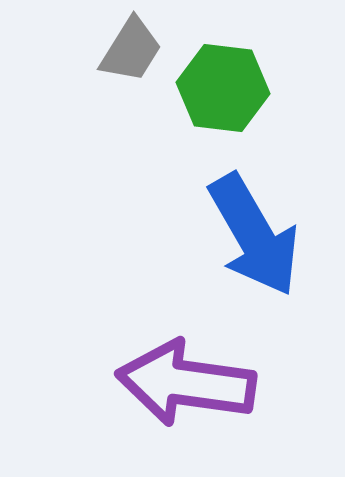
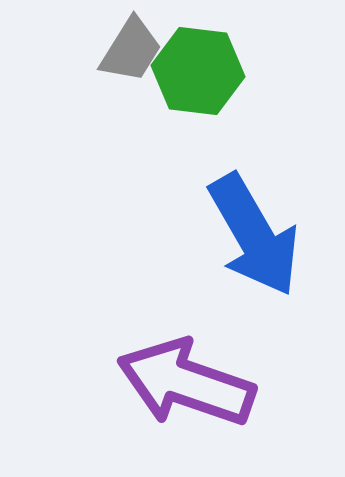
green hexagon: moved 25 px left, 17 px up
purple arrow: rotated 11 degrees clockwise
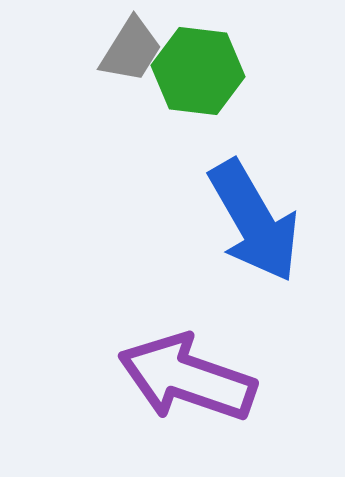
blue arrow: moved 14 px up
purple arrow: moved 1 px right, 5 px up
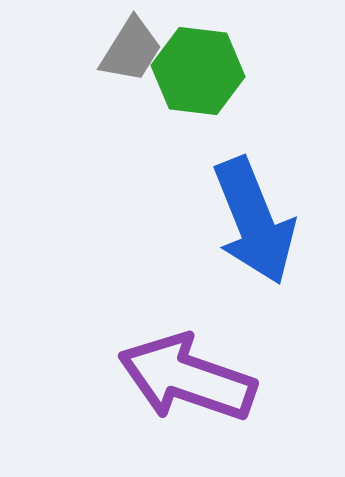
blue arrow: rotated 8 degrees clockwise
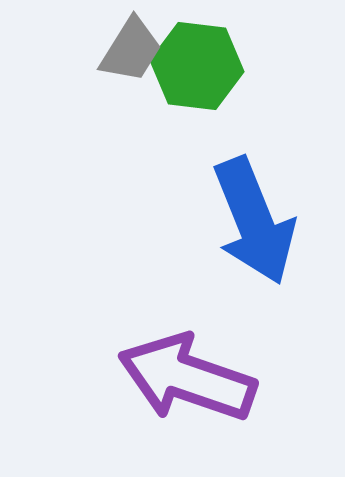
green hexagon: moved 1 px left, 5 px up
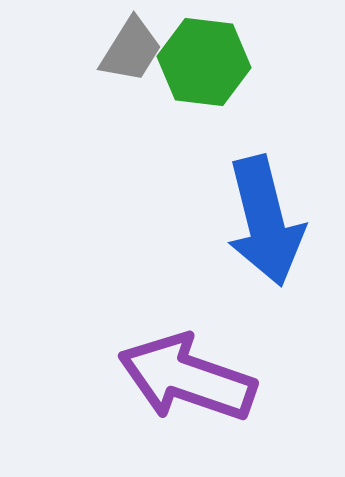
green hexagon: moved 7 px right, 4 px up
blue arrow: moved 11 px right; rotated 8 degrees clockwise
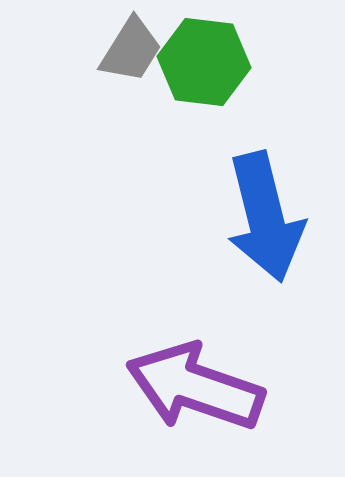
blue arrow: moved 4 px up
purple arrow: moved 8 px right, 9 px down
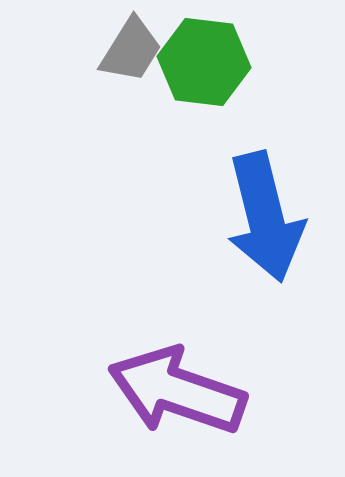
purple arrow: moved 18 px left, 4 px down
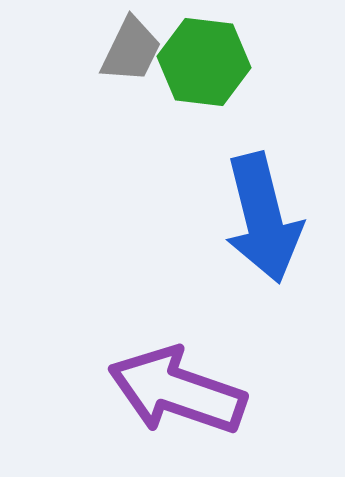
gray trapezoid: rotated 6 degrees counterclockwise
blue arrow: moved 2 px left, 1 px down
